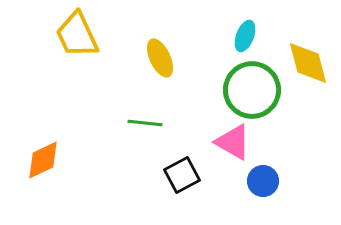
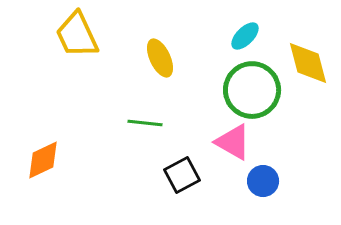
cyan ellipse: rotated 24 degrees clockwise
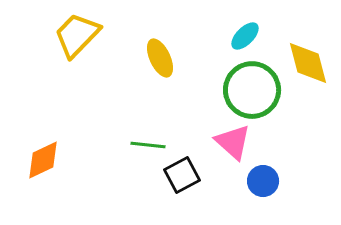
yellow trapezoid: rotated 69 degrees clockwise
green line: moved 3 px right, 22 px down
pink triangle: rotated 12 degrees clockwise
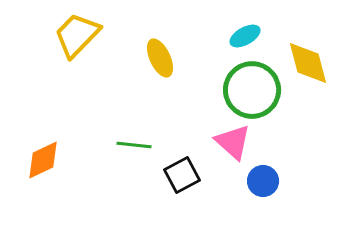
cyan ellipse: rotated 16 degrees clockwise
green line: moved 14 px left
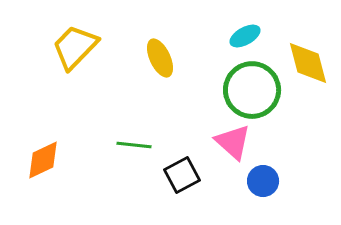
yellow trapezoid: moved 2 px left, 12 px down
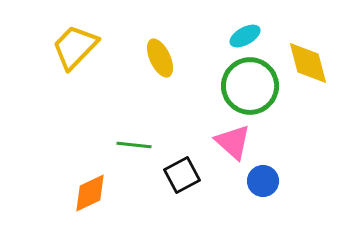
green circle: moved 2 px left, 4 px up
orange diamond: moved 47 px right, 33 px down
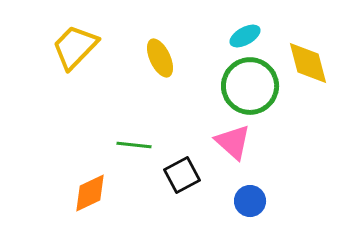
blue circle: moved 13 px left, 20 px down
